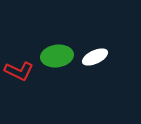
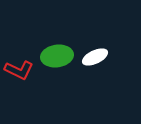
red L-shape: moved 1 px up
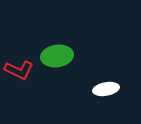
white ellipse: moved 11 px right, 32 px down; rotated 15 degrees clockwise
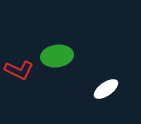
white ellipse: rotated 25 degrees counterclockwise
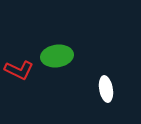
white ellipse: rotated 65 degrees counterclockwise
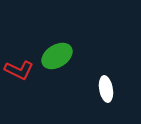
green ellipse: rotated 24 degrees counterclockwise
